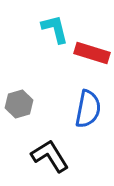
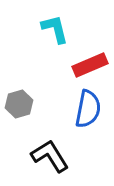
red rectangle: moved 2 px left, 12 px down; rotated 40 degrees counterclockwise
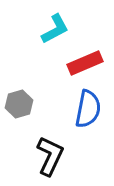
cyan L-shape: rotated 76 degrees clockwise
red rectangle: moved 5 px left, 2 px up
black L-shape: rotated 57 degrees clockwise
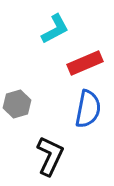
gray hexagon: moved 2 px left
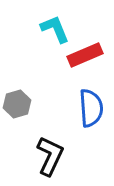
cyan L-shape: rotated 84 degrees counterclockwise
red rectangle: moved 8 px up
blue semicircle: moved 3 px right, 1 px up; rotated 15 degrees counterclockwise
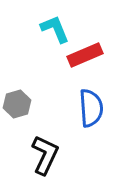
black L-shape: moved 5 px left, 1 px up
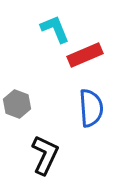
gray hexagon: rotated 24 degrees counterclockwise
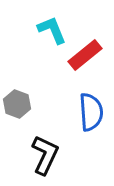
cyan L-shape: moved 3 px left, 1 px down
red rectangle: rotated 16 degrees counterclockwise
blue semicircle: moved 4 px down
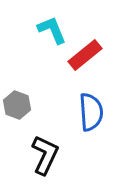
gray hexagon: moved 1 px down
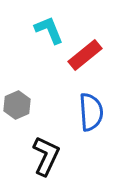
cyan L-shape: moved 3 px left
gray hexagon: rotated 16 degrees clockwise
black L-shape: moved 1 px right, 1 px down
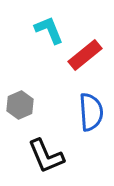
gray hexagon: moved 3 px right
black L-shape: rotated 132 degrees clockwise
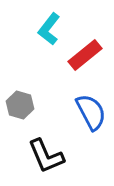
cyan L-shape: moved 1 px up; rotated 120 degrees counterclockwise
gray hexagon: rotated 20 degrees counterclockwise
blue semicircle: rotated 24 degrees counterclockwise
